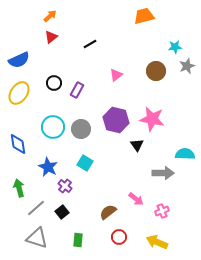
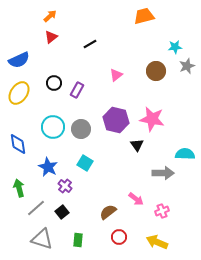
gray triangle: moved 5 px right, 1 px down
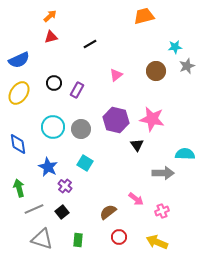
red triangle: rotated 24 degrees clockwise
gray line: moved 2 px left, 1 px down; rotated 18 degrees clockwise
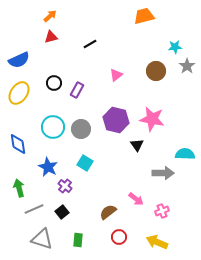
gray star: rotated 14 degrees counterclockwise
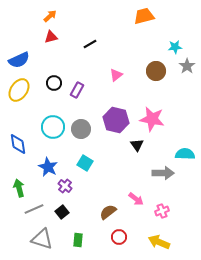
yellow ellipse: moved 3 px up
yellow arrow: moved 2 px right
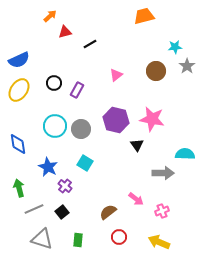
red triangle: moved 14 px right, 5 px up
cyan circle: moved 2 px right, 1 px up
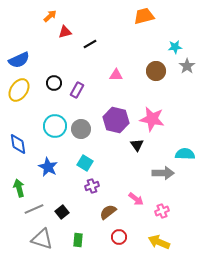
pink triangle: rotated 40 degrees clockwise
purple cross: moved 27 px right; rotated 32 degrees clockwise
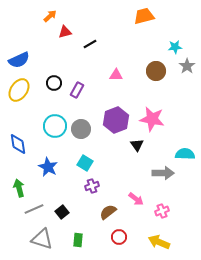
purple hexagon: rotated 25 degrees clockwise
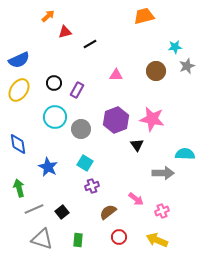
orange arrow: moved 2 px left
gray star: rotated 14 degrees clockwise
cyan circle: moved 9 px up
yellow arrow: moved 2 px left, 2 px up
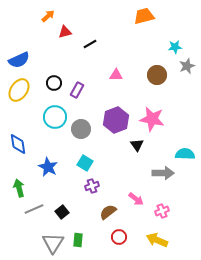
brown circle: moved 1 px right, 4 px down
gray triangle: moved 11 px right, 4 px down; rotated 45 degrees clockwise
